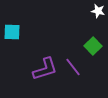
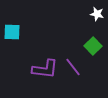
white star: moved 1 px left, 3 px down
purple L-shape: rotated 24 degrees clockwise
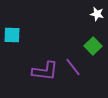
cyan square: moved 3 px down
purple L-shape: moved 2 px down
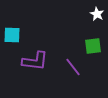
white star: rotated 16 degrees clockwise
green square: rotated 36 degrees clockwise
purple L-shape: moved 10 px left, 10 px up
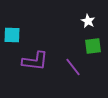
white star: moved 9 px left, 7 px down
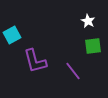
cyan square: rotated 30 degrees counterclockwise
purple L-shape: rotated 68 degrees clockwise
purple line: moved 4 px down
